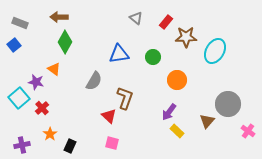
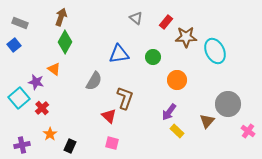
brown arrow: moved 2 px right; rotated 108 degrees clockwise
cyan ellipse: rotated 55 degrees counterclockwise
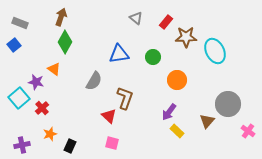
orange star: rotated 16 degrees clockwise
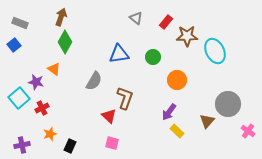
brown star: moved 1 px right, 1 px up
red cross: rotated 16 degrees clockwise
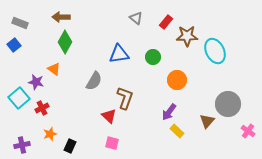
brown arrow: rotated 108 degrees counterclockwise
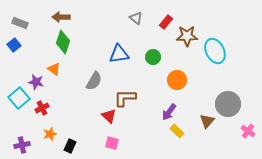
green diamond: moved 2 px left; rotated 10 degrees counterclockwise
brown L-shape: rotated 110 degrees counterclockwise
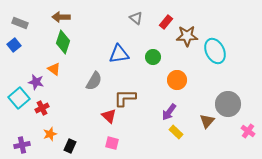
yellow rectangle: moved 1 px left, 1 px down
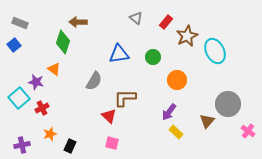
brown arrow: moved 17 px right, 5 px down
brown star: rotated 25 degrees counterclockwise
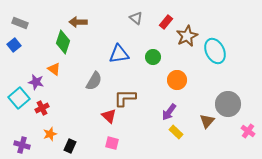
purple cross: rotated 28 degrees clockwise
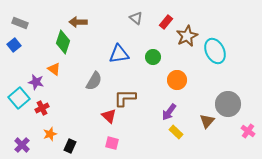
purple cross: rotated 28 degrees clockwise
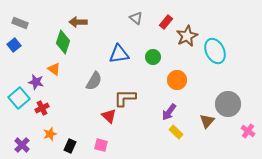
pink square: moved 11 px left, 2 px down
